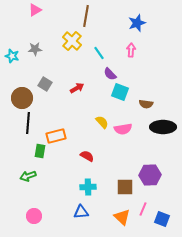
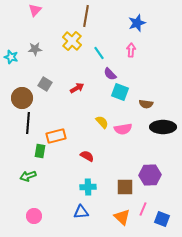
pink triangle: rotated 16 degrees counterclockwise
cyan star: moved 1 px left, 1 px down
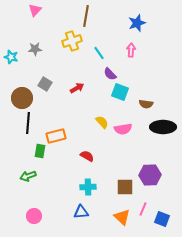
yellow cross: rotated 30 degrees clockwise
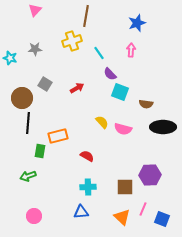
cyan star: moved 1 px left, 1 px down
pink semicircle: rotated 24 degrees clockwise
orange rectangle: moved 2 px right
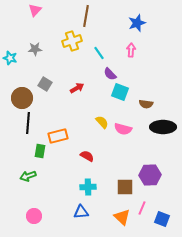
pink line: moved 1 px left, 1 px up
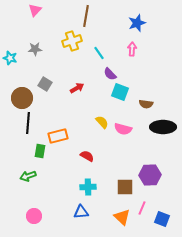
pink arrow: moved 1 px right, 1 px up
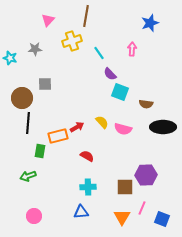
pink triangle: moved 13 px right, 10 px down
blue star: moved 13 px right
gray square: rotated 32 degrees counterclockwise
red arrow: moved 39 px down
purple hexagon: moved 4 px left
orange triangle: rotated 18 degrees clockwise
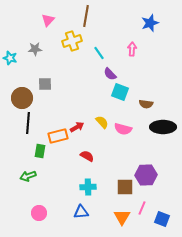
pink circle: moved 5 px right, 3 px up
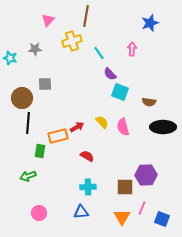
brown semicircle: moved 3 px right, 2 px up
pink semicircle: moved 2 px up; rotated 60 degrees clockwise
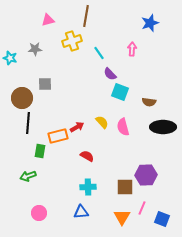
pink triangle: rotated 32 degrees clockwise
